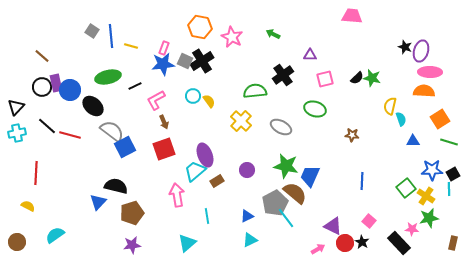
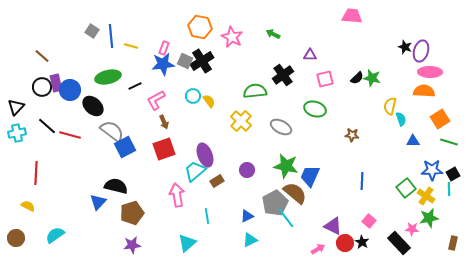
brown circle at (17, 242): moved 1 px left, 4 px up
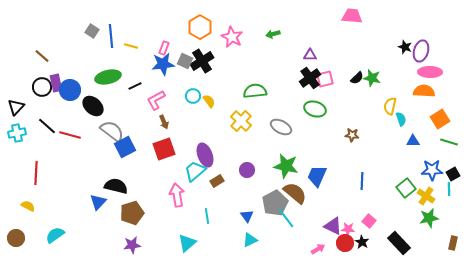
orange hexagon at (200, 27): rotated 20 degrees clockwise
green arrow at (273, 34): rotated 40 degrees counterclockwise
black cross at (283, 75): moved 27 px right, 3 px down
blue trapezoid at (310, 176): moved 7 px right
blue triangle at (247, 216): rotated 40 degrees counterclockwise
pink star at (412, 229): moved 64 px left
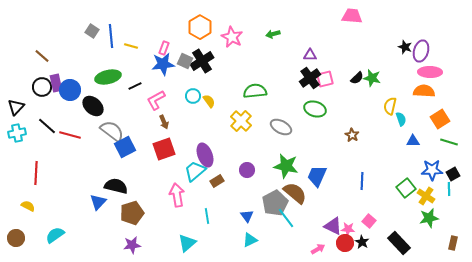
brown star at (352, 135): rotated 24 degrees clockwise
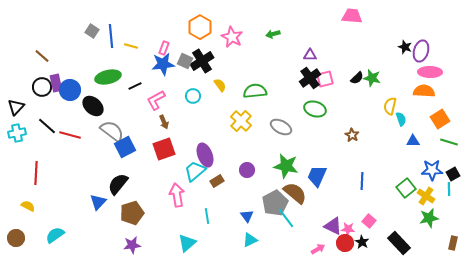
yellow semicircle at (209, 101): moved 11 px right, 16 px up
black semicircle at (116, 186): moved 2 px right, 2 px up; rotated 65 degrees counterclockwise
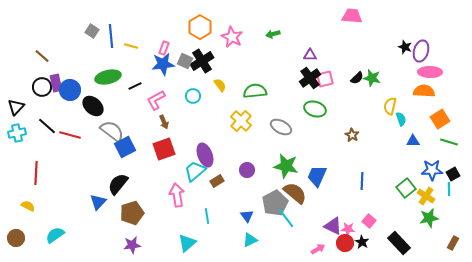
brown rectangle at (453, 243): rotated 16 degrees clockwise
